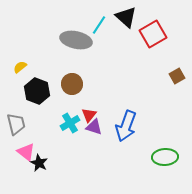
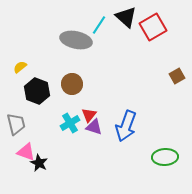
red square: moved 7 px up
pink triangle: rotated 18 degrees counterclockwise
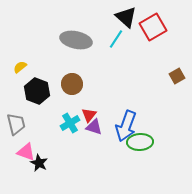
cyan line: moved 17 px right, 14 px down
green ellipse: moved 25 px left, 15 px up
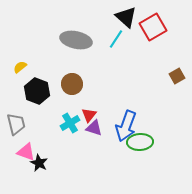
purple triangle: moved 1 px down
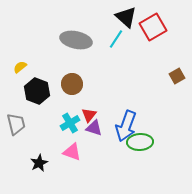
pink triangle: moved 46 px right
black star: rotated 18 degrees clockwise
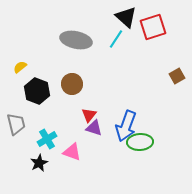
red square: rotated 12 degrees clockwise
cyan cross: moved 23 px left, 16 px down
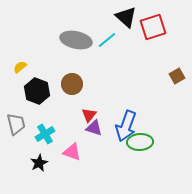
cyan line: moved 9 px left, 1 px down; rotated 18 degrees clockwise
cyan cross: moved 2 px left, 5 px up
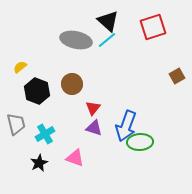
black triangle: moved 18 px left, 4 px down
red triangle: moved 4 px right, 7 px up
pink triangle: moved 3 px right, 6 px down
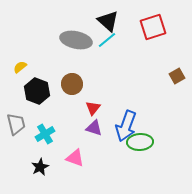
black star: moved 1 px right, 4 px down
